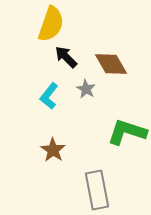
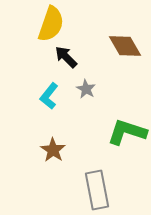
brown diamond: moved 14 px right, 18 px up
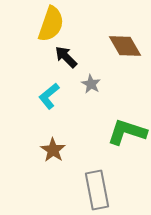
gray star: moved 5 px right, 5 px up
cyan L-shape: rotated 12 degrees clockwise
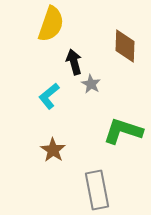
brown diamond: rotated 32 degrees clockwise
black arrow: moved 8 px right, 5 px down; rotated 30 degrees clockwise
green L-shape: moved 4 px left, 1 px up
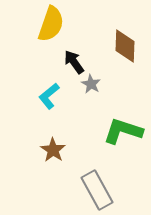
black arrow: rotated 20 degrees counterclockwise
gray rectangle: rotated 18 degrees counterclockwise
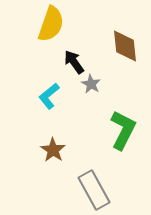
brown diamond: rotated 8 degrees counterclockwise
green L-shape: moved 1 px up; rotated 99 degrees clockwise
gray rectangle: moved 3 px left
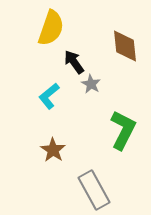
yellow semicircle: moved 4 px down
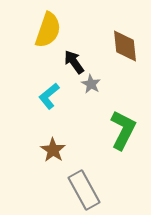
yellow semicircle: moved 3 px left, 2 px down
gray rectangle: moved 10 px left
